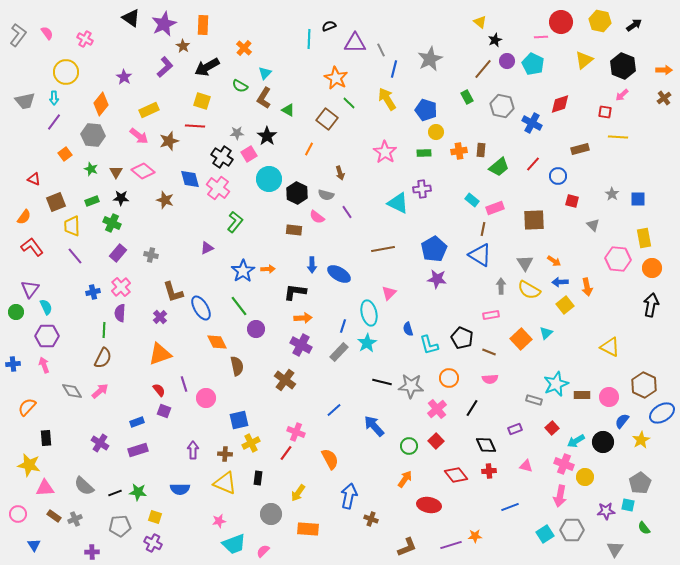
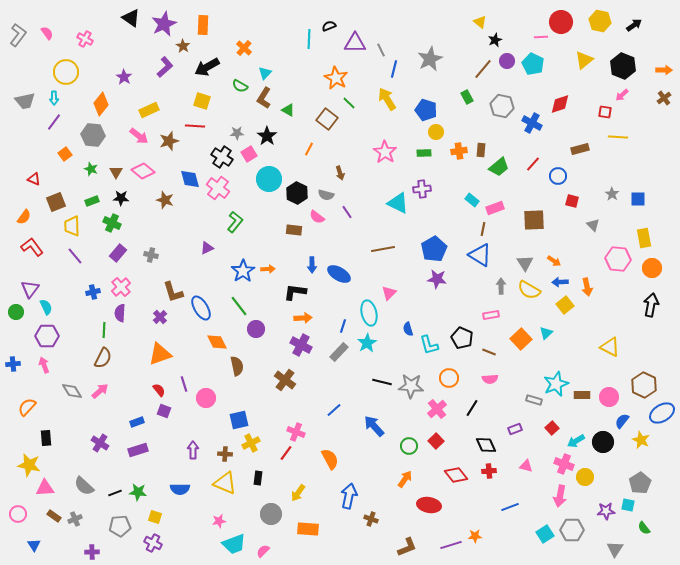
yellow star at (641, 440): rotated 18 degrees counterclockwise
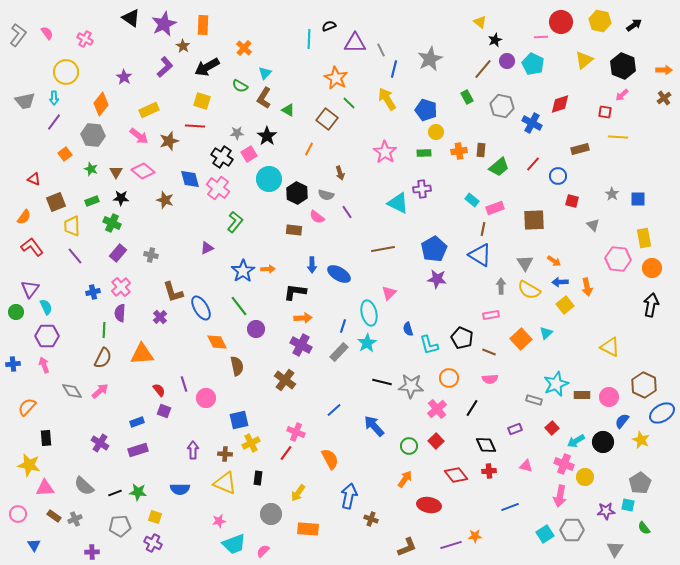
orange triangle at (160, 354): moved 18 px left; rotated 15 degrees clockwise
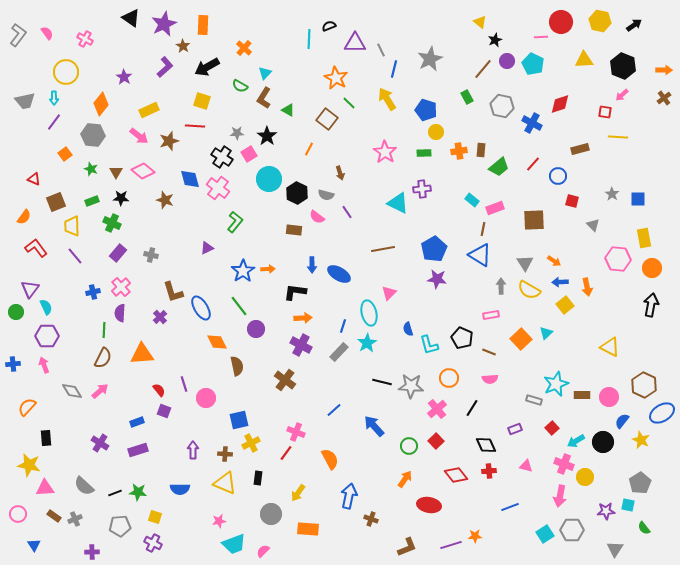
yellow triangle at (584, 60): rotated 36 degrees clockwise
red L-shape at (32, 247): moved 4 px right, 1 px down
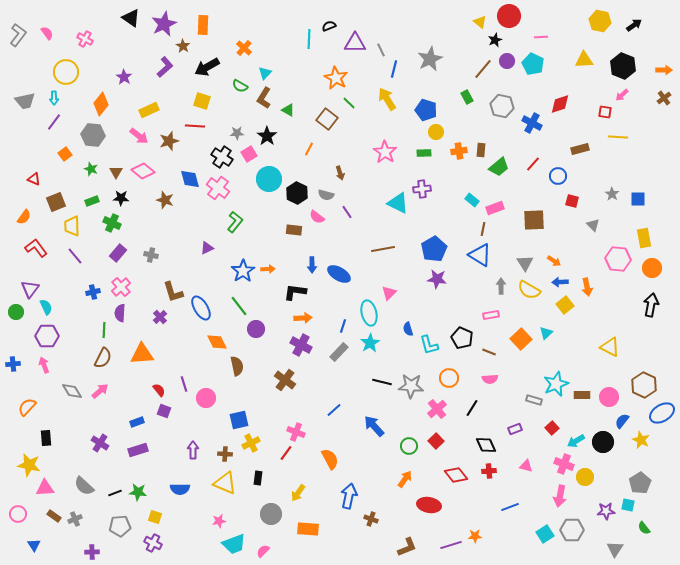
red circle at (561, 22): moved 52 px left, 6 px up
cyan star at (367, 343): moved 3 px right
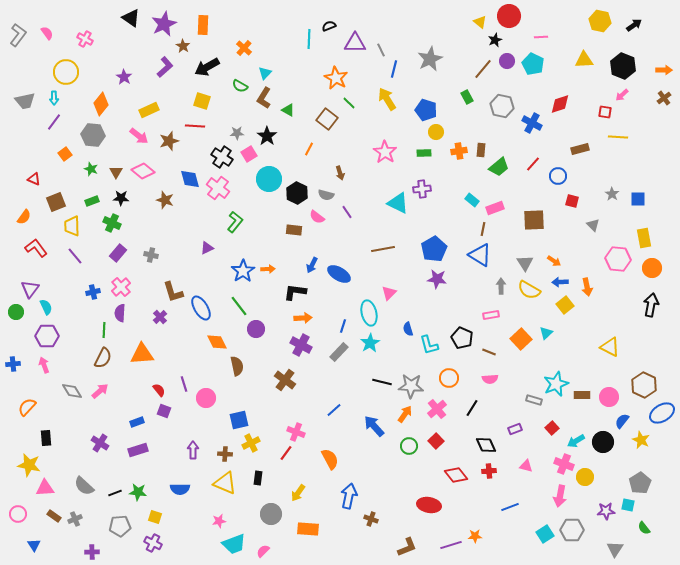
blue arrow at (312, 265): rotated 28 degrees clockwise
orange arrow at (405, 479): moved 65 px up
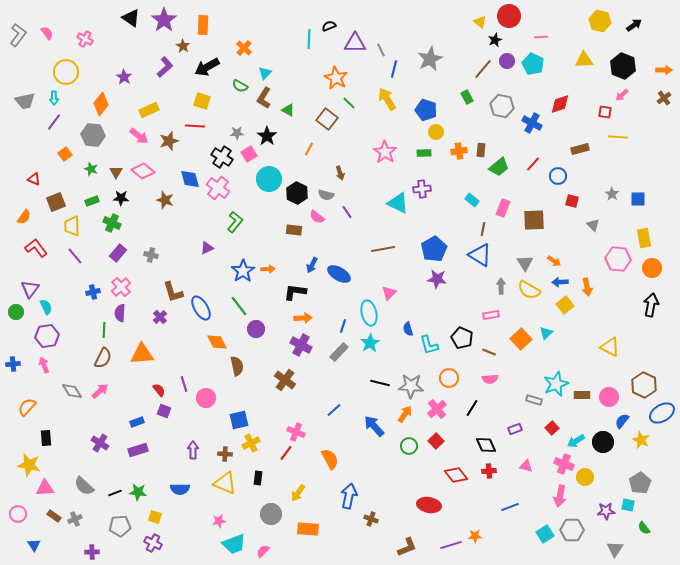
purple star at (164, 24): moved 4 px up; rotated 10 degrees counterclockwise
pink rectangle at (495, 208): moved 8 px right; rotated 48 degrees counterclockwise
purple hexagon at (47, 336): rotated 10 degrees counterclockwise
black line at (382, 382): moved 2 px left, 1 px down
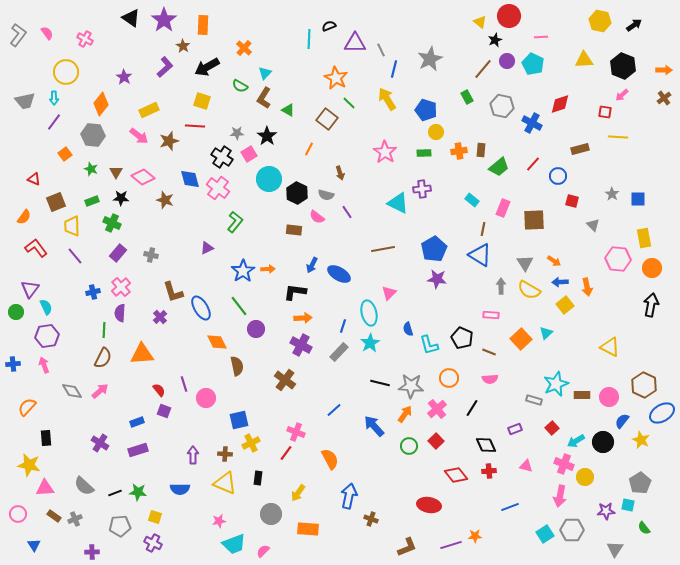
pink diamond at (143, 171): moved 6 px down
pink rectangle at (491, 315): rotated 14 degrees clockwise
purple arrow at (193, 450): moved 5 px down
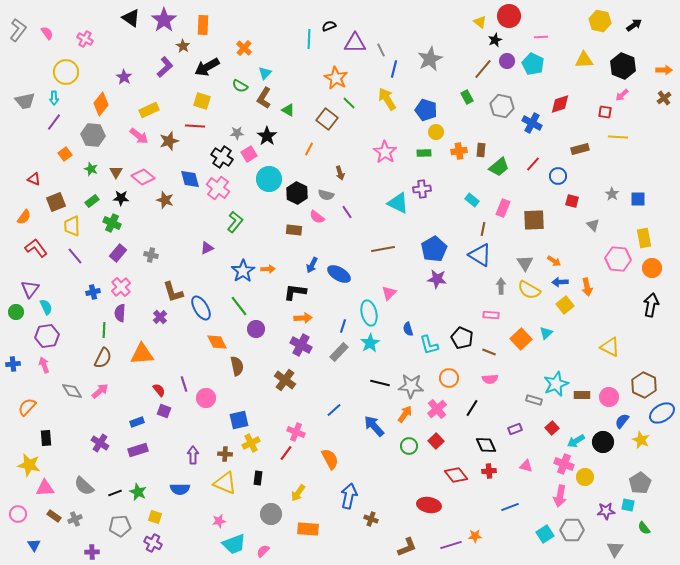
gray L-shape at (18, 35): moved 5 px up
green rectangle at (92, 201): rotated 16 degrees counterclockwise
green star at (138, 492): rotated 18 degrees clockwise
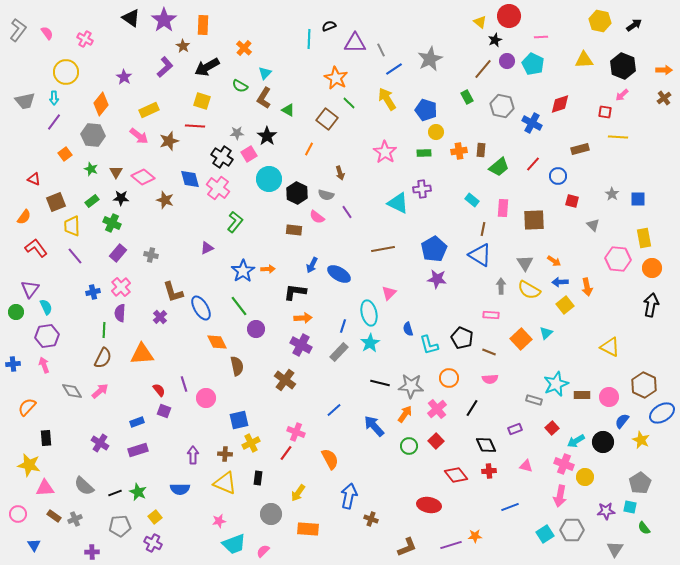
blue line at (394, 69): rotated 42 degrees clockwise
pink rectangle at (503, 208): rotated 18 degrees counterclockwise
cyan square at (628, 505): moved 2 px right, 2 px down
yellow square at (155, 517): rotated 32 degrees clockwise
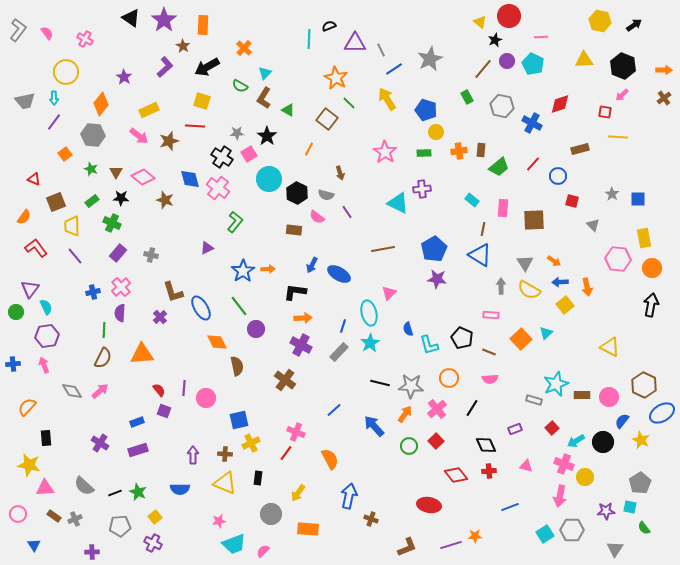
purple line at (184, 384): moved 4 px down; rotated 21 degrees clockwise
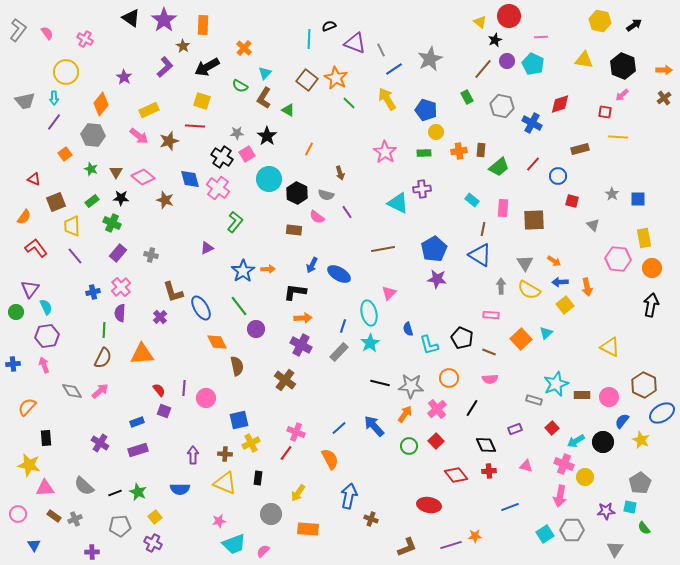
purple triangle at (355, 43): rotated 20 degrees clockwise
yellow triangle at (584, 60): rotated 12 degrees clockwise
brown square at (327, 119): moved 20 px left, 39 px up
pink square at (249, 154): moved 2 px left
blue line at (334, 410): moved 5 px right, 18 px down
